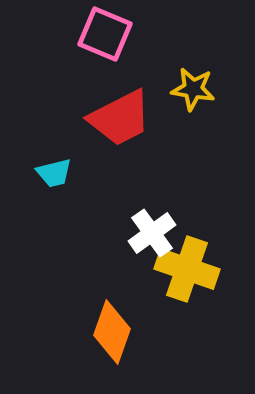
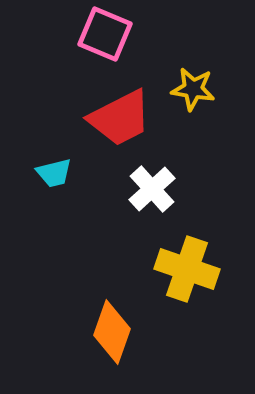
white cross: moved 44 px up; rotated 6 degrees counterclockwise
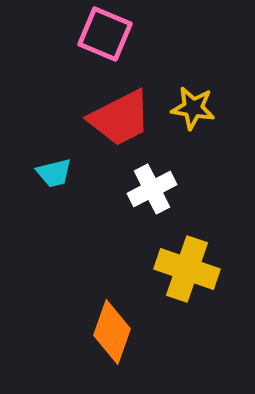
yellow star: moved 19 px down
white cross: rotated 15 degrees clockwise
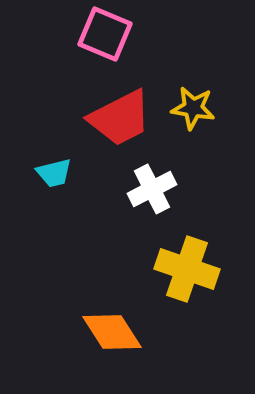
orange diamond: rotated 52 degrees counterclockwise
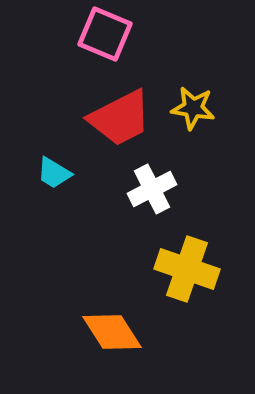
cyan trapezoid: rotated 45 degrees clockwise
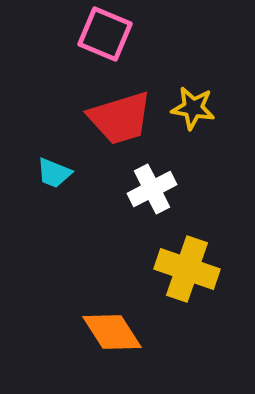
red trapezoid: rotated 10 degrees clockwise
cyan trapezoid: rotated 9 degrees counterclockwise
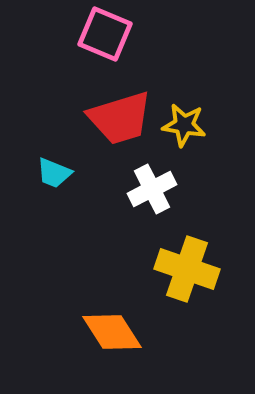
yellow star: moved 9 px left, 17 px down
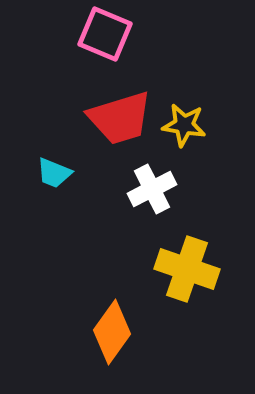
orange diamond: rotated 68 degrees clockwise
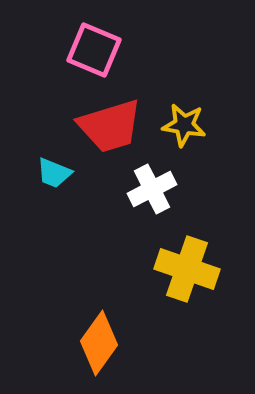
pink square: moved 11 px left, 16 px down
red trapezoid: moved 10 px left, 8 px down
orange diamond: moved 13 px left, 11 px down
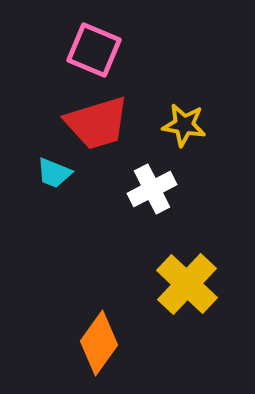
red trapezoid: moved 13 px left, 3 px up
yellow cross: moved 15 px down; rotated 24 degrees clockwise
